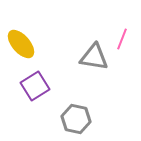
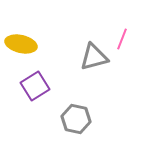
yellow ellipse: rotated 36 degrees counterclockwise
gray triangle: rotated 24 degrees counterclockwise
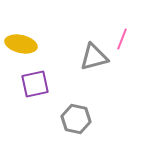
purple square: moved 2 px up; rotated 20 degrees clockwise
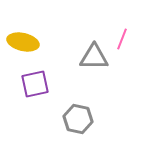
yellow ellipse: moved 2 px right, 2 px up
gray triangle: rotated 16 degrees clockwise
gray hexagon: moved 2 px right
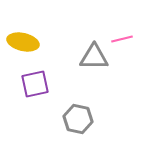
pink line: rotated 55 degrees clockwise
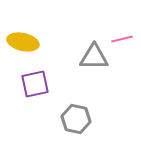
gray hexagon: moved 2 px left
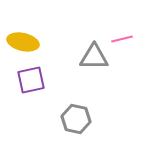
purple square: moved 4 px left, 4 px up
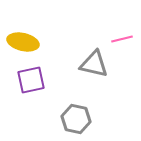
gray triangle: moved 7 px down; rotated 12 degrees clockwise
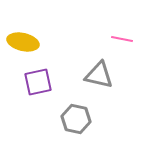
pink line: rotated 25 degrees clockwise
gray triangle: moved 5 px right, 11 px down
purple square: moved 7 px right, 2 px down
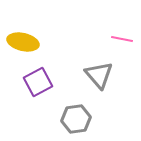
gray triangle: rotated 36 degrees clockwise
purple square: rotated 16 degrees counterclockwise
gray hexagon: rotated 20 degrees counterclockwise
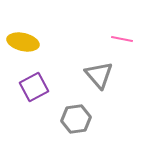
purple square: moved 4 px left, 5 px down
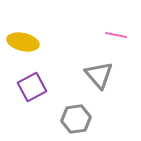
pink line: moved 6 px left, 4 px up
purple square: moved 2 px left
